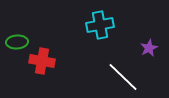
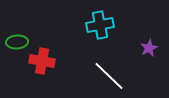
white line: moved 14 px left, 1 px up
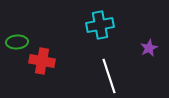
white line: rotated 28 degrees clockwise
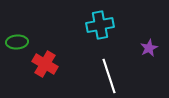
red cross: moved 3 px right, 3 px down; rotated 20 degrees clockwise
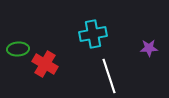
cyan cross: moved 7 px left, 9 px down
green ellipse: moved 1 px right, 7 px down
purple star: rotated 24 degrees clockwise
